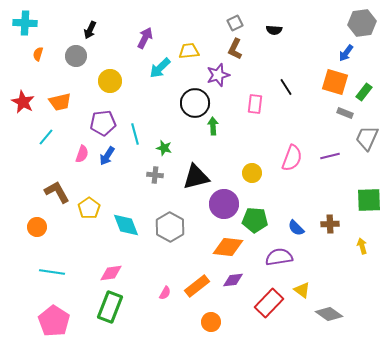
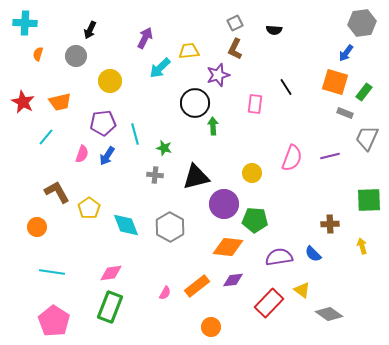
blue semicircle at (296, 228): moved 17 px right, 26 px down
orange circle at (211, 322): moved 5 px down
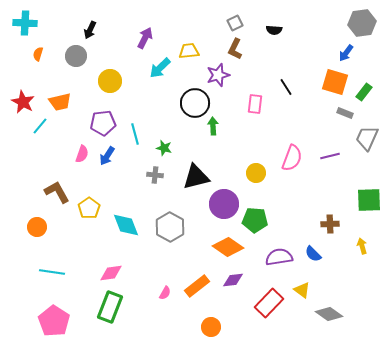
cyan line at (46, 137): moved 6 px left, 11 px up
yellow circle at (252, 173): moved 4 px right
orange diamond at (228, 247): rotated 28 degrees clockwise
